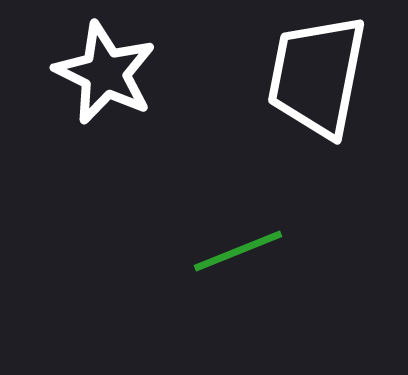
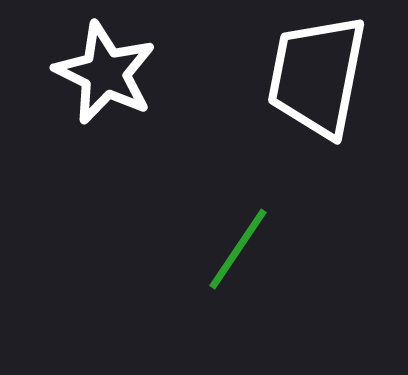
green line: moved 2 px up; rotated 34 degrees counterclockwise
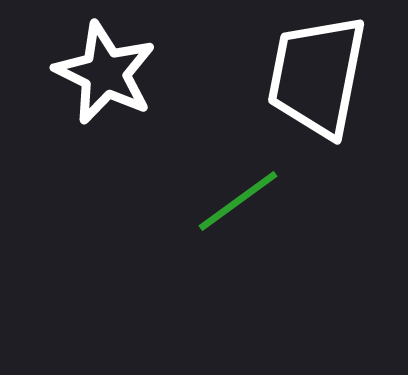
green line: moved 48 px up; rotated 20 degrees clockwise
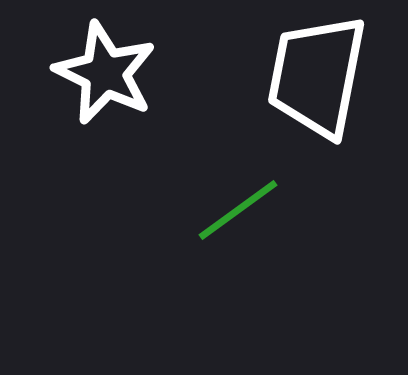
green line: moved 9 px down
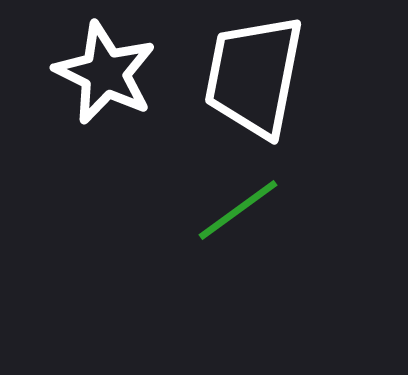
white trapezoid: moved 63 px left
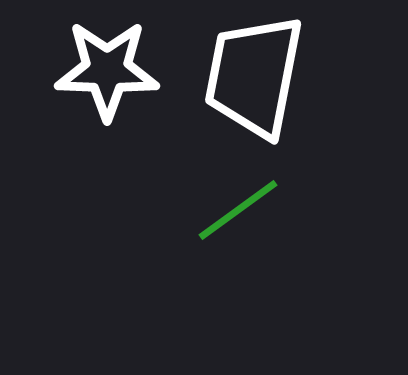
white star: moved 2 px right, 3 px up; rotated 24 degrees counterclockwise
